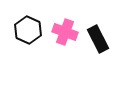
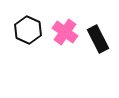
pink cross: rotated 15 degrees clockwise
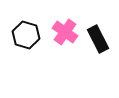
black hexagon: moved 2 px left, 5 px down; rotated 8 degrees counterclockwise
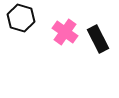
black hexagon: moved 5 px left, 17 px up
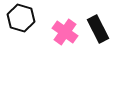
black rectangle: moved 10 px up
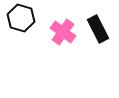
pink cross: moved 2 px left
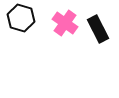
pink cross: moved 2 px right, 9 px up
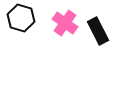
black rectangle: moved 2 px down
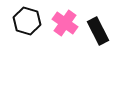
black hexagon: moved 6 px right, 3 px down
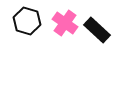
black rectangle: moved 1 px left, 1 px up; rotated 20 degrees counterclockwise
